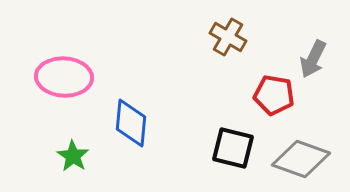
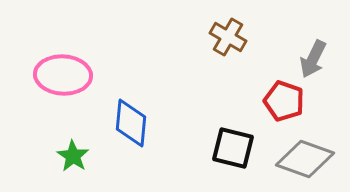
pink ellipse: moved 1 px left, 2 px up
red pentagon: moved 10 px right, 6 px down; rotated 9 degrees clockwise
gray diamond: moved 4 px right
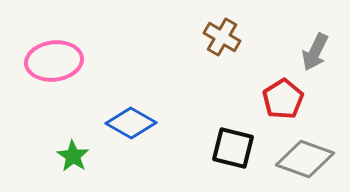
brown cross: moved 6 px left
gray arrow: moved 2 px right, 7 px up
pink ellipse: moved 9 px left, 14 px up; rotated 10 degrees counterclockwise
red pentagon: moved 1 px left, 2 px up; rotated 21 degrees clockwise
blue diamond: rotated 66 degrees counterclockwise
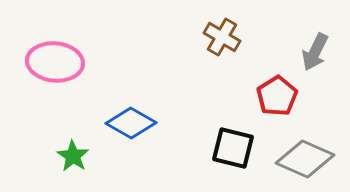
pink ellipse: moved 1 px right, 1 px down; rotated 12 degrees clockwise
red pentagon: moved 6 px left, 3 px up
gray diamond: rotated 4 degrees clockwise
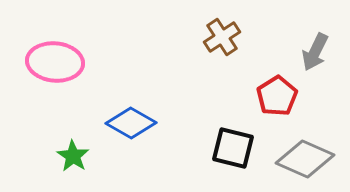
brown cross: rotated 27 degrees clockwise
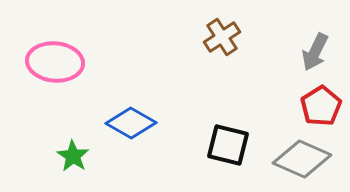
red pentagon: moved 44 px right, 10 px down
black square: moved 5 px left, 3 px up
gray diamond: moved 3 px left
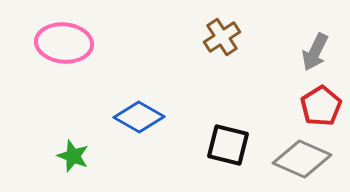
pink ellipse: moved 9 px right, 19 px up
blue diamond: moved 8 px right, 6 px up
green star: rotated 12 degrees counterclockwise
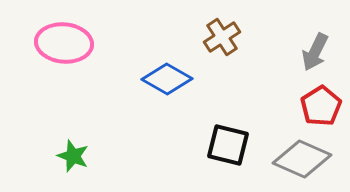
blue diamond: moved 28 px right, 38 px up
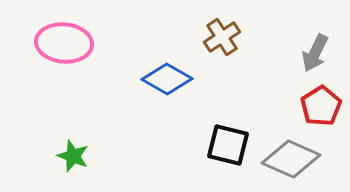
gray arrow: moved 1 px down
gray diamond: moved 11 px left
